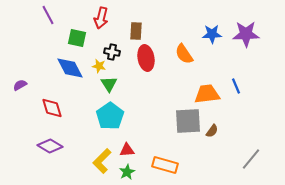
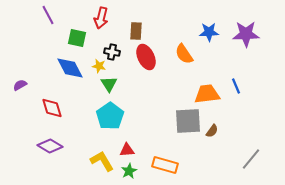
blue star: moved 3 px left, 2 px up
red ellipse: moved 1 px up; rotated 15 degrees counterclockwise
yellow L-shape: rotated 105 degrees clockwise
green star: moved 2 px right, 1 px up
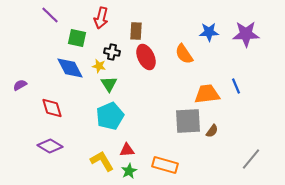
purple line: moved 2 px right; rotated 18 degrees counterclockwise
cyan pentagon: rotated 12 degrees clockwise
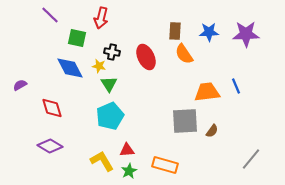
brown rectangle: moved 39 px right
orange trapezoid: moved 2 px up
gray square: moved 3 px left
